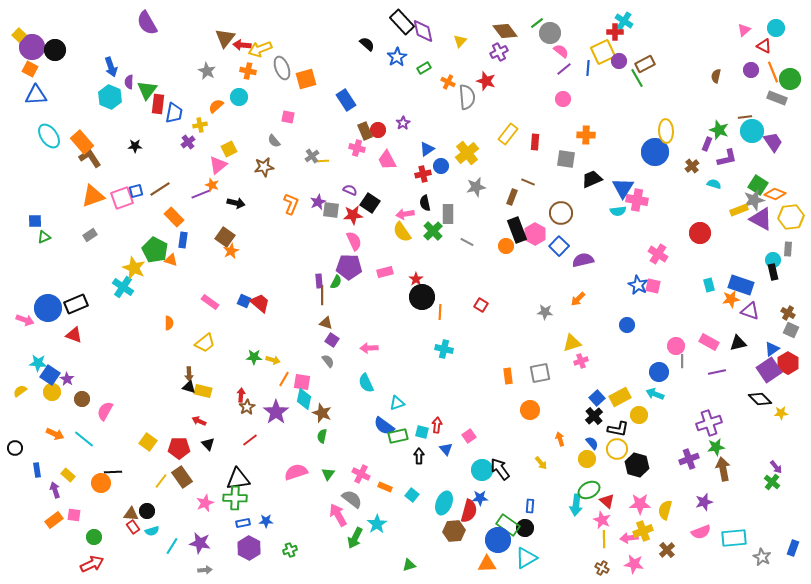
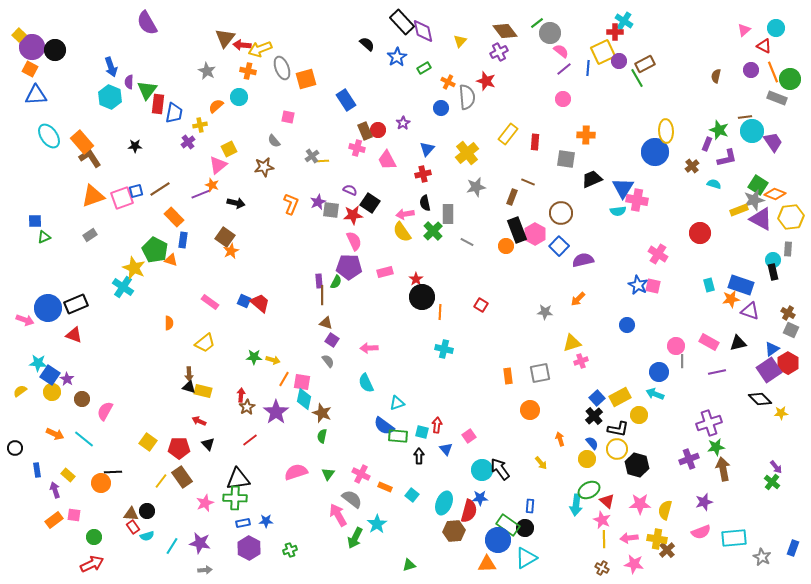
blue triangle at (427, 149): rotated 14 degrees counterclockwise
blue circle at (441, 166): moved 58 px up
green rectangle at (398, 436): rotated 18 degrees clockwise
cyan semicircle at (152, 531): moved 5 px left, 5 px down
yellow cross at (643, 531): moved 14 px right, 8 px down; rotated 30 degrees clockwise
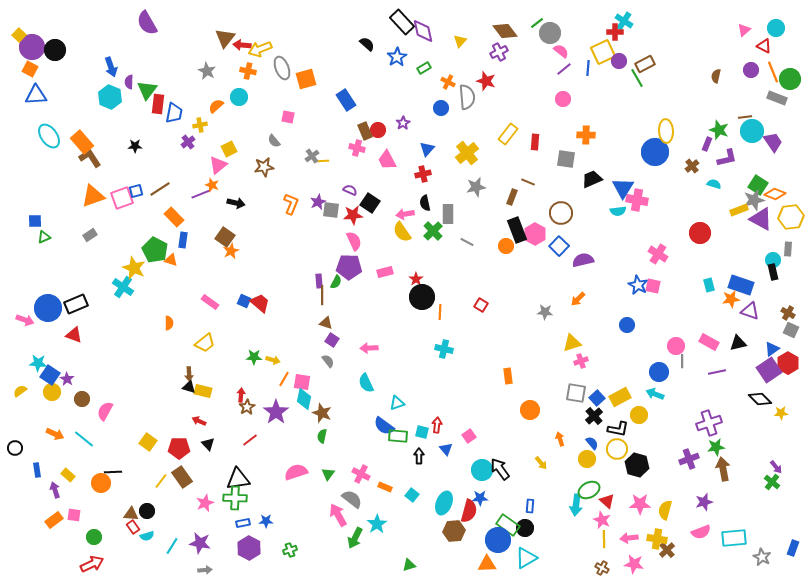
gray square at (540, 373): moved 36 px right, 20 px down; rotated 20 degrees clockwise
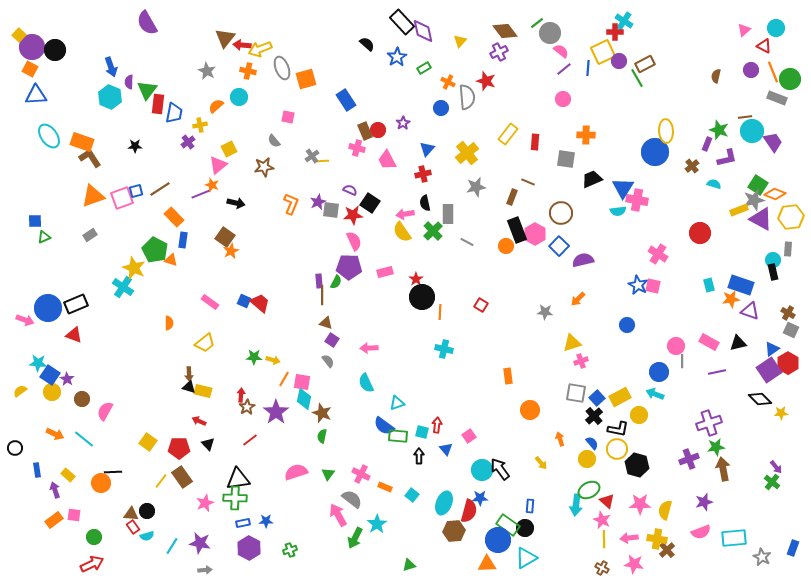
orange rectangle at (82, 142): rotated 30 degrees counterclockwise
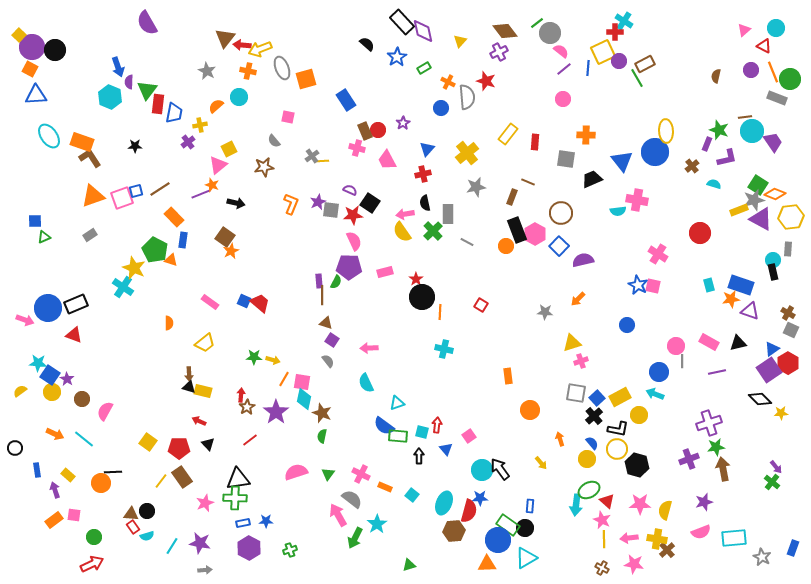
blue arrow at (111, 67): moved 7 px right
blue triangle at (623, 188): moved 1 px left, 27 px up; rotated 10 degrees counterclockwise
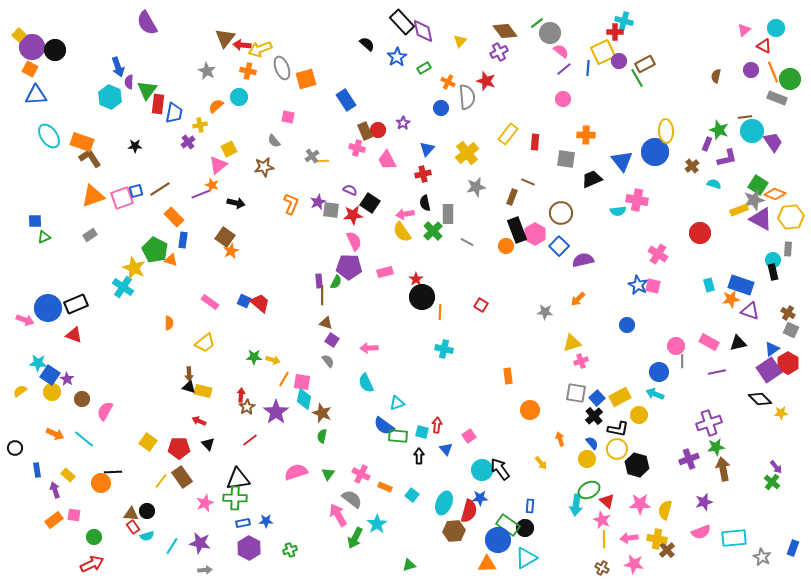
cyan cross at (624, 21): rotated 18 degrees counterclockwise
